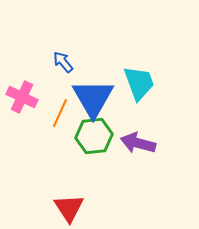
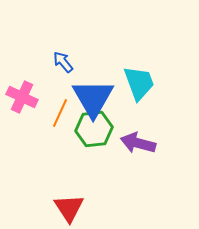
green hexagon: moved 7 px up
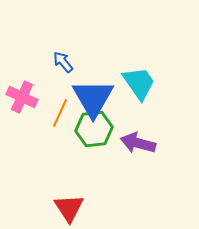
cyan trapezoid: rotated 15 degrees counterclockwise
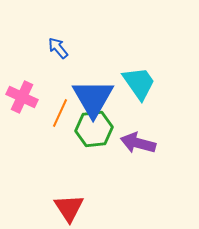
blue arrow: moved 5 px left, 14 px up
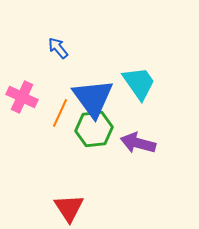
blue triangle: rotated 6 degrees counterclockwise
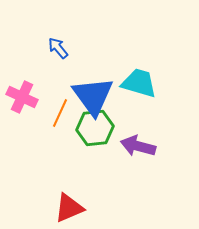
cyan trapezoid: rotated 39 degrees counterclockwise
blue triangle: moved 2 px up
green hexagon: moved 1 px right, 1 px up
purple arrow: moved 3 px down
red triangle: rotated 40 degrees clockwise
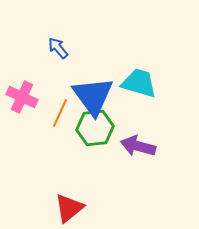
red triangle: rotated 16 degrees counterclockwise
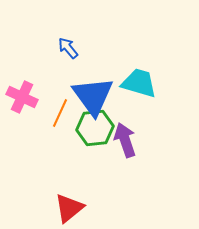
blue arrow: moved 10 px right
purple arrow: moved 13 px left, 6 px up; rotated 56 degrees clockwise
